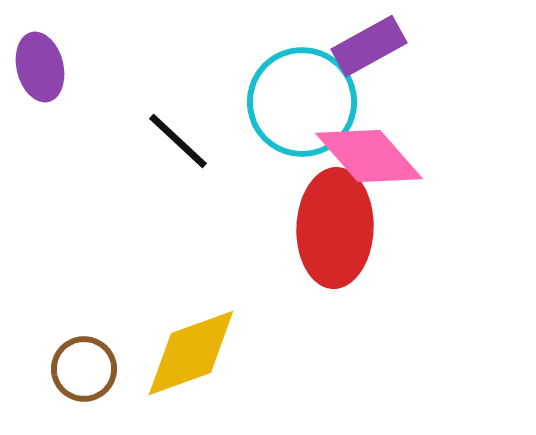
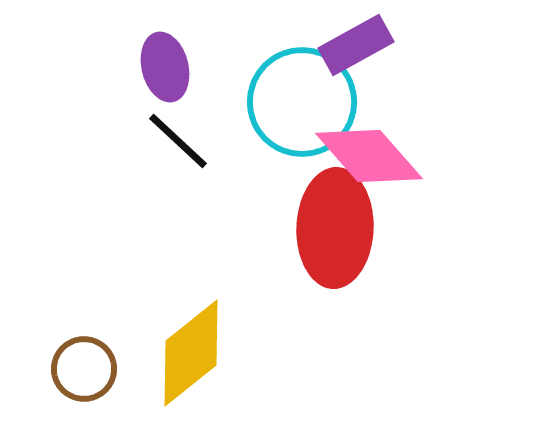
purple rectangle: moved 13 px left, 1 px up
purple ellipse: moved 125 px right
yellow diamond: rotated 19 degrees counterclockwise
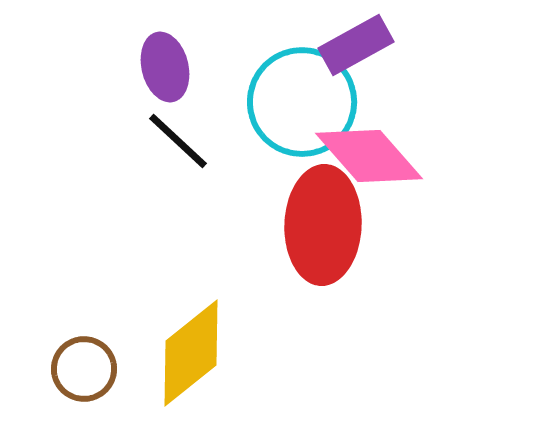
red ellipse: moved 12 px left, 3 px up
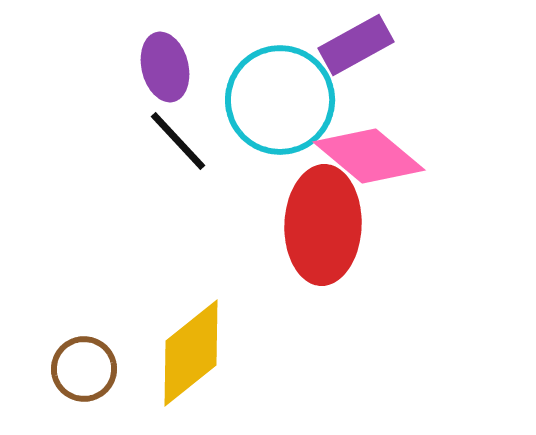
cyan circle: moved 22 px left, 2 px up
black line: rotated 4 degrees clockwise
pink diamond: rotated 9 degrees counterclockwise
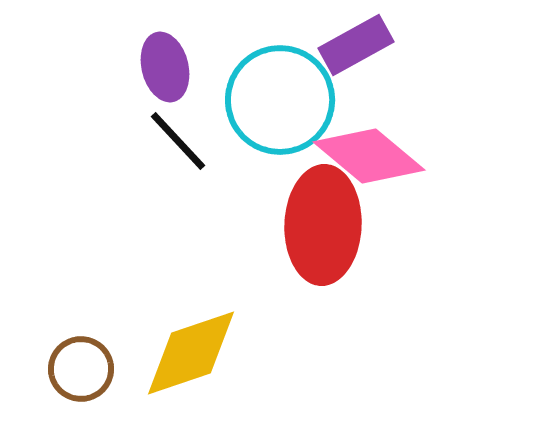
yellow diamond: rotated 20 degrees clockwise
brown circle: moved 3 px left
